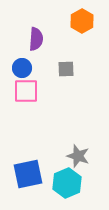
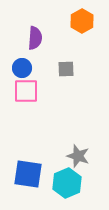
purple semicircle: moved 1 px left, 1 px up
blue square: rotated 20 degrees clockwise
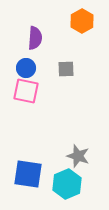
blue circle: moved 4 px right
pink square: rotated 12 degrees clockwise
cyan hexagon: moved 1 px down
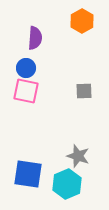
gray square: moved 18 px right, 22 px down
